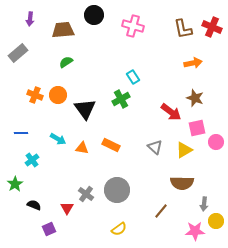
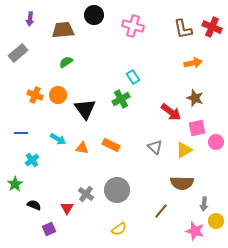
pink star: rotated 18 degrees clockwise
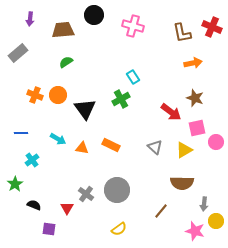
brown L-shape: moved 1 px left, 4 px down
purple square: rotated 32 degrees clockwise
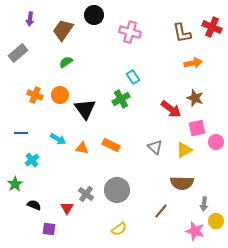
pink cross: moved 3 px left, 6 px down
brown trapezoid: rotated 50 degrees counterclockwise
orange circle: moved 2 px right
red arrow: moved 3 px up
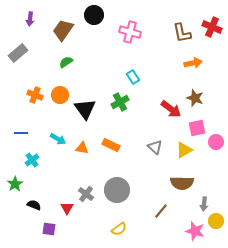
green cross: moved 1 px left, 3 px down
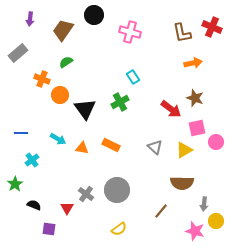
orange cross: moved 7 px right, 16 px up
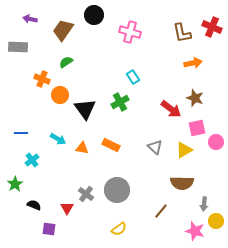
purple arrow: rotated 96 degrees clockwise
gray rectangle: moved 6 px up; rotated 42 degrees clockwise
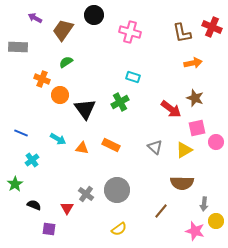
purple arrow: moved 5 px right, 1 px up; rotated 16 degrees clockwise
cyan rectangle: rotated 40 degrees counterclockwise
blue line: rotated 24 degrees clockwise
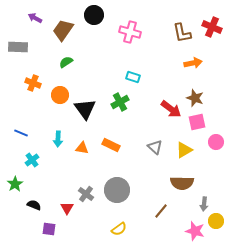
orange cross: moved 9 px left, 4 px down
pink square: moved 6 px up
cyan arrow: rotated 63 degrees clockwise
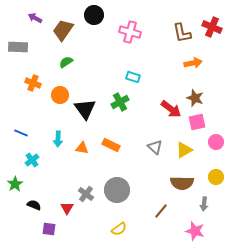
yellow circle: moved 44 px up
